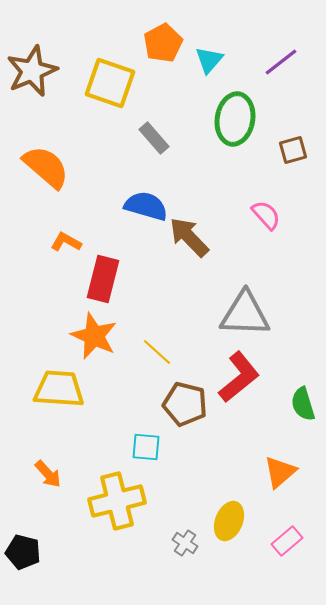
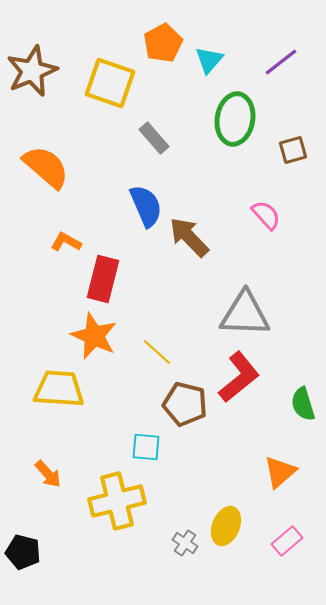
blue semicircle: rotated 51 degrees clockwise
yellow ellipse: moved 3 px left, 5 px down
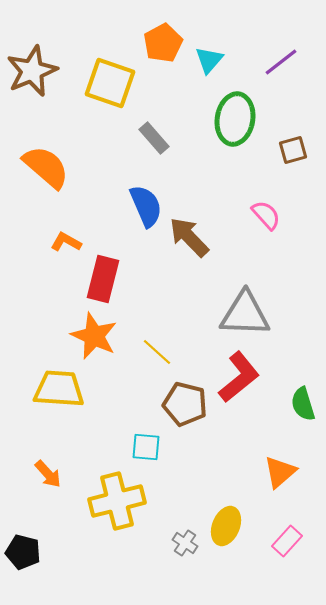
pink rectangle: rotated 8 degrees counterclockwise
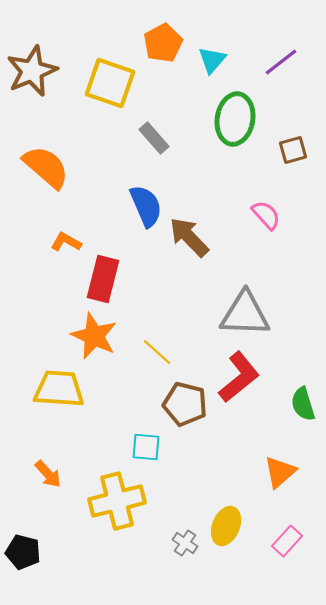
cyan triangle: moved 3 px right
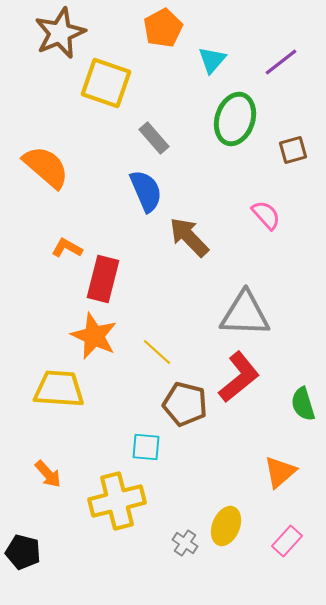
orange pentagon: moved 15 px up
brown star: moved 28 px right, 38 px up
yellow square: moved 4 px left
green ellipse: rotated 9 degrees clockwise
blue semicircle: moved 15 px up
orange L-shape: moved 1 px right, 6 px down
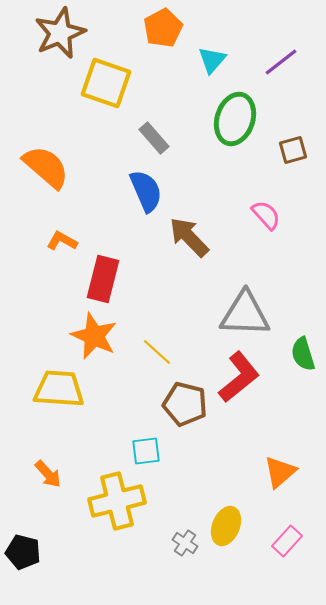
orange L-shape: moved 5 px left, 7 px up
green semicircle: moved 50 px up
cyan square: moved 4 px down; rotated 12 degrees counterclockwise
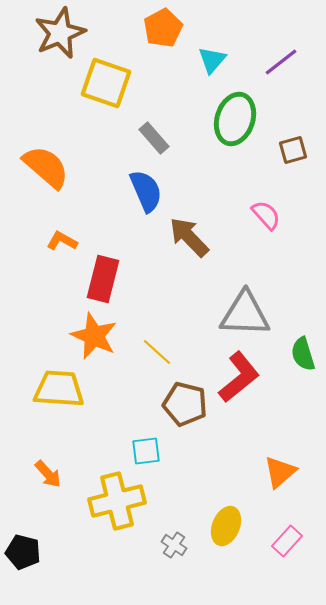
gray cross: moved 11 px left, 2 px down
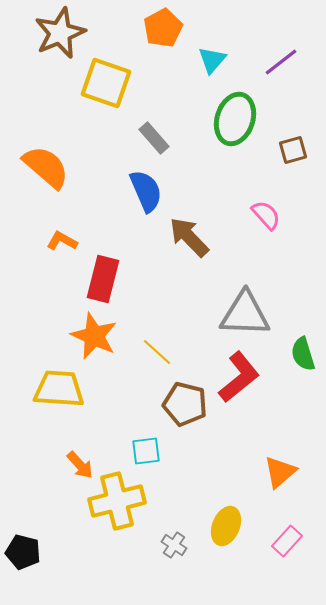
orange arrow: moved 32 px right, 9 px up
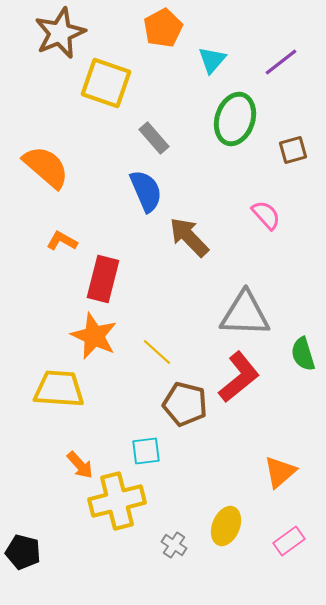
pink rectangle: moved 2 px right; rotated 12 degrees clockwise
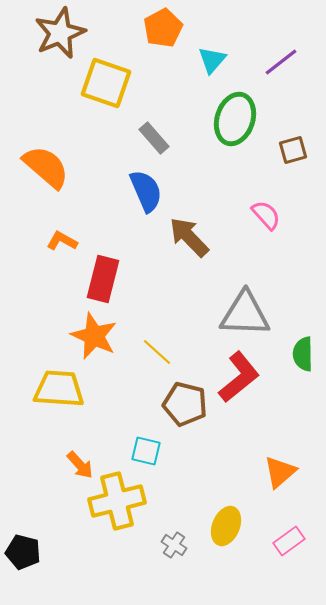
green semicircle: rotated 16 degrees clockwise
cyan square: rotated 20 degrees clockwise
